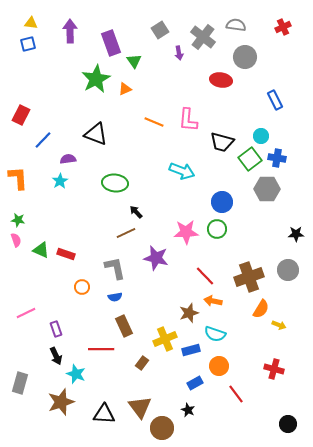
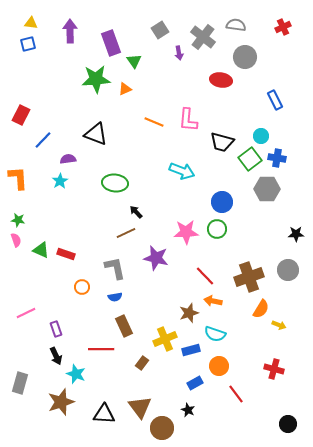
green star at (96, 79): rotated 24 degrees clockwise
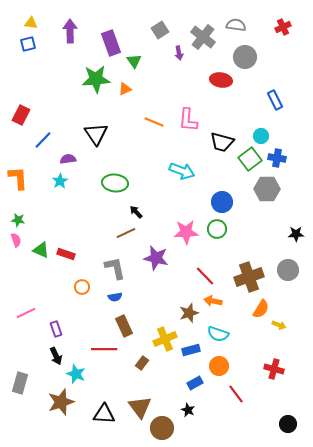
black triangle at (96, 134): rotated 35 degrees clockwise
cyan semicircle at (215, 334): moved 3 px right
red line at (101, 349): moved 3 px right
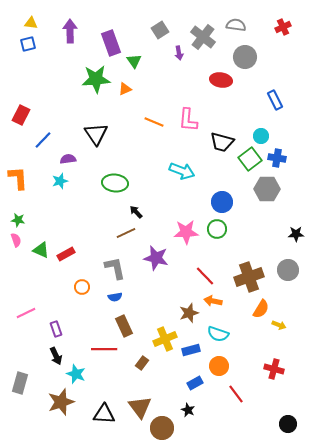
cyan star at (60, 181): rotated 14 degrees clockwise
red rectangle at (66, 254): rotated 48 degrees counterclockwise
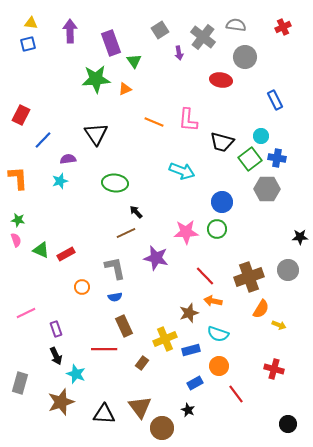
black star at (296, 234): moved 4 px right, 3 px down
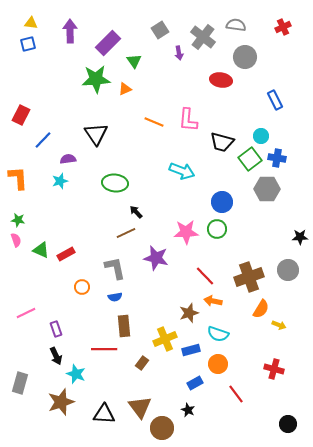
purple rectangle at (111, 43): moved 3 px left; rotated 65 degrees clockwise
brown rectangle at (124, 326): rotated 20 degrees clockwise
orange circle at (219, 366): moved 1 px left, 2 px up
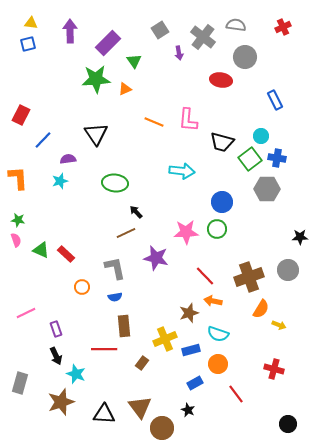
cyan arrow at (182, 171): rotated 15 degrees counterclockwise
red rectangle at (66, 254): rotated 72 degrees clockwise
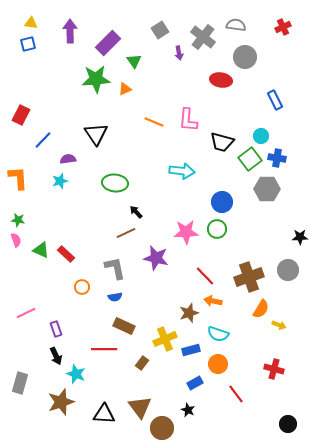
brown rectangle at (124, 326): rotated 60 degrees counterclockwise
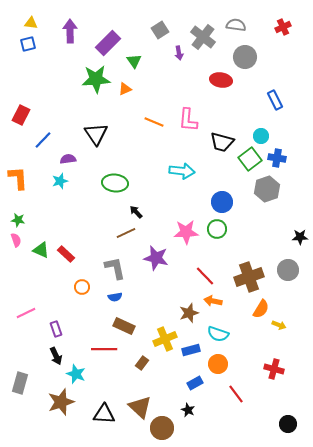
gray hexagon at (267, 189): rotated 20 degrees counterclockwise
brown triangle at (140, 407): rotated 10 degrees counterclockwise
